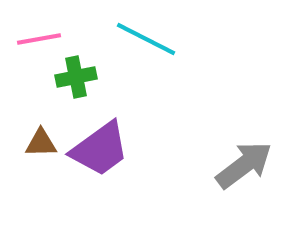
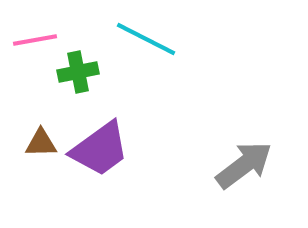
pink line: moved 4 px left, 1 px down
green cross: moved 2 px right, 5 px up
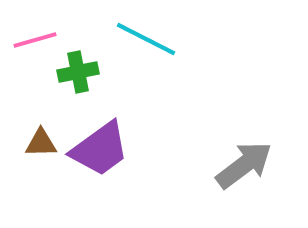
pink line: rotated 6 degrees counterclockwise
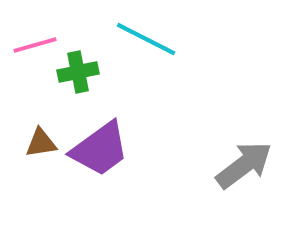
pink line: moved 5 px down
brown triangle: rotated 8 degrees counterclockwise
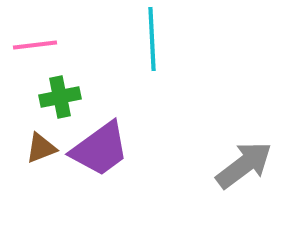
cyan line: moved 6 px right; rotated 60 degrees clockwise
pink line: rotated 9 degrees clockwise
green cross: moved 18 px left, 25 px down
brown triangle: moved 5 px down; rotated 12 degrees counterclockwise
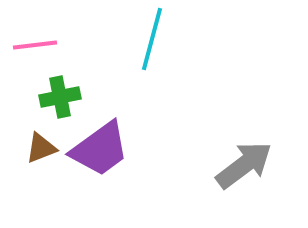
cyan line: rotated 18 degrees clockwise
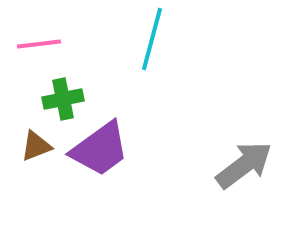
pink line: moved 4 px right, 1 px up
green cross: moved 3 px right, 2 px down
brown triangle: moved 5 px left, 2 px up
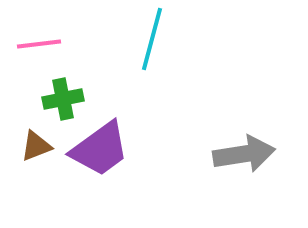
gray arrow: moved 11 px up; rotated 28 degrees clockwise
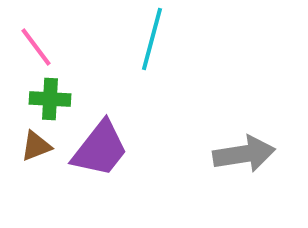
pink line: moved 3 px left, 3 px down; rotated 60 degrees clockwise
green cross: moved 13 px left; rotated 15 degrees clockwise
purple trapezoid: rotated 16 degrees counterclockwise
